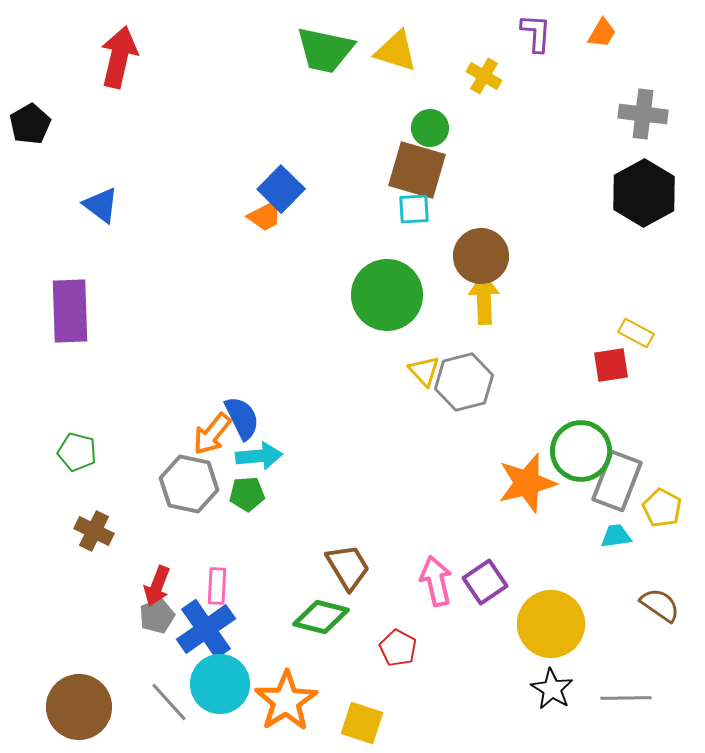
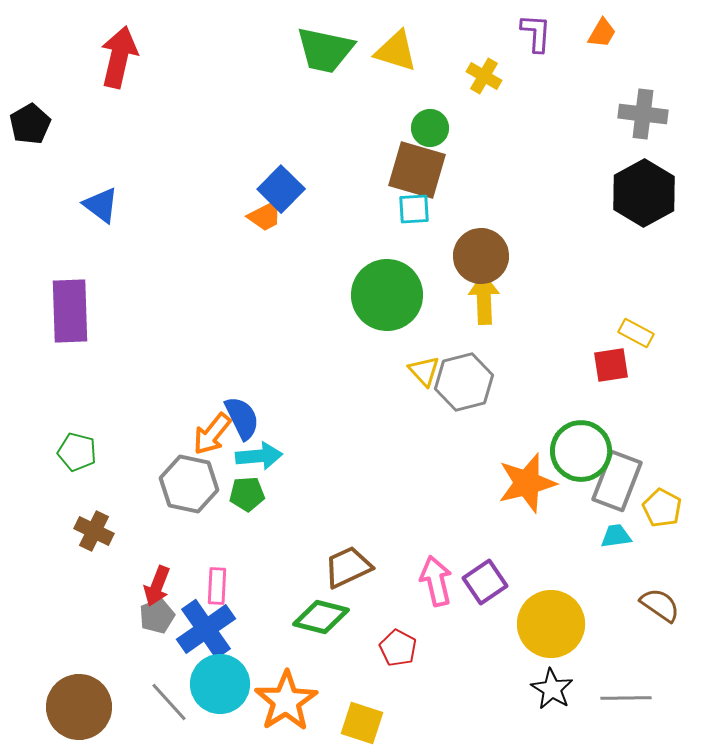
brown trapezoid at (348, 567): rotated 84 degrees counterclockwise
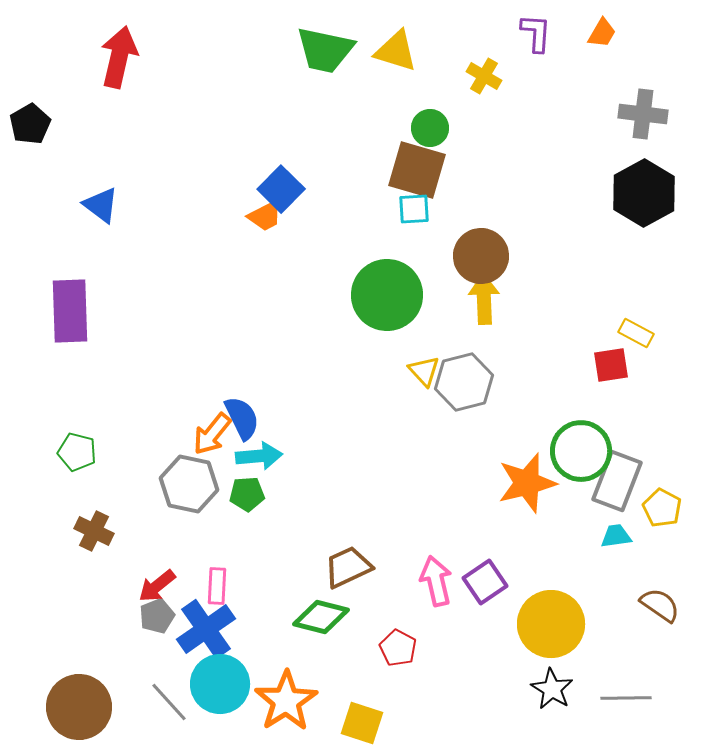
red arrow at (157, 586): rotated 30 degrees clockwise
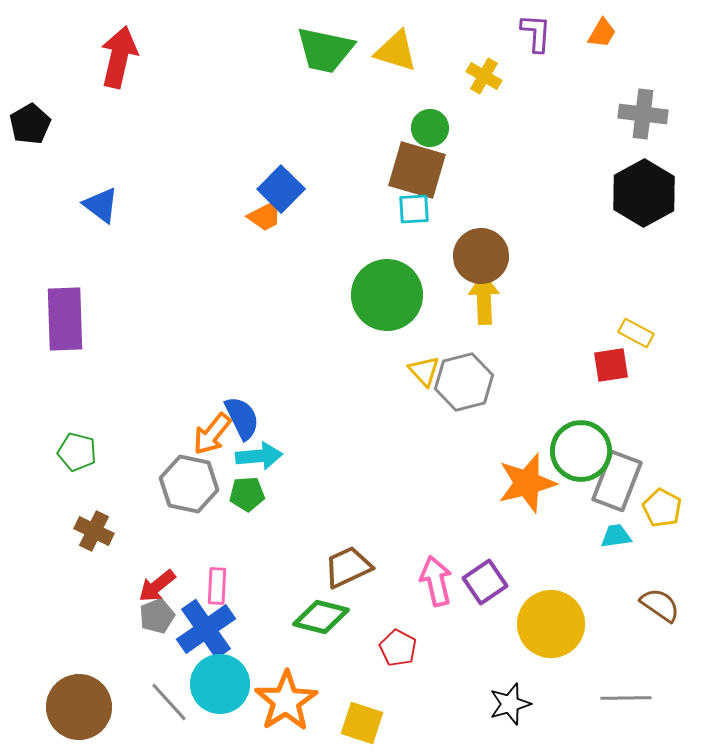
purple rectangle at (70, 311): moved 5 px left, 8 px down
black star at (552, 689): moved 42 px left, 15 px down; rotated 24 degrees clockwise
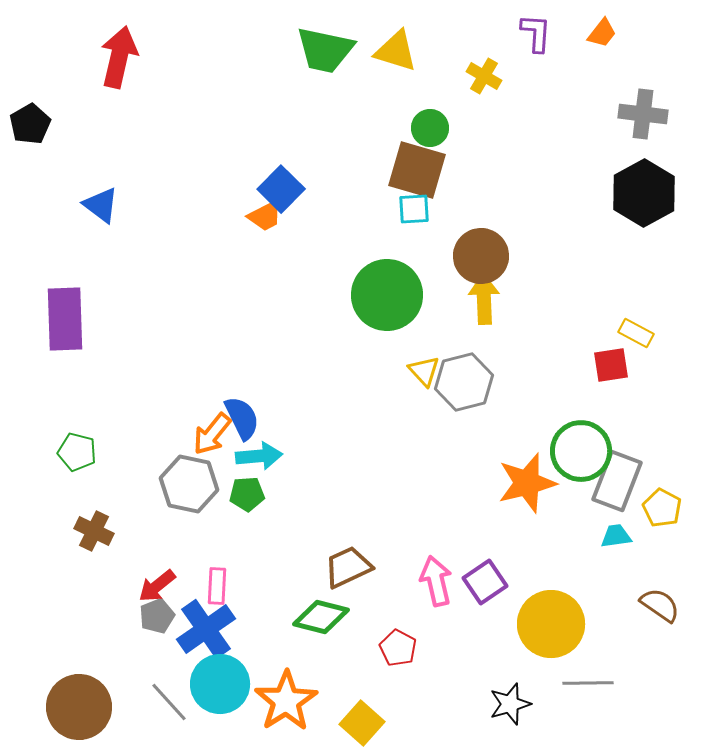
orange trapezoid at (602, 33): rotated 8 degrees clockwise
gray line at (626, 698): moved 38 px left, 15 px up
yellow square at (362, 723): rotated 24 degrees clockwise
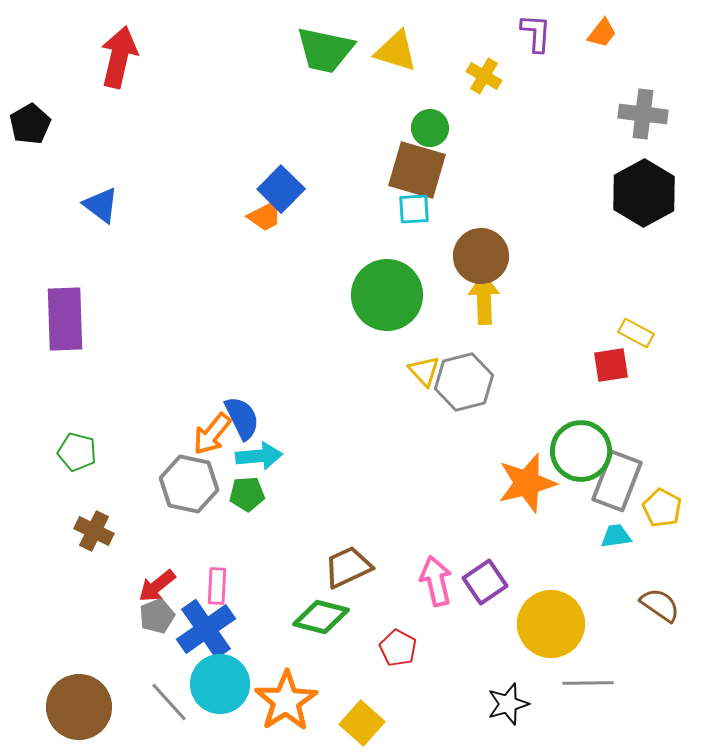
black star at (510, 704): moved 2 px left
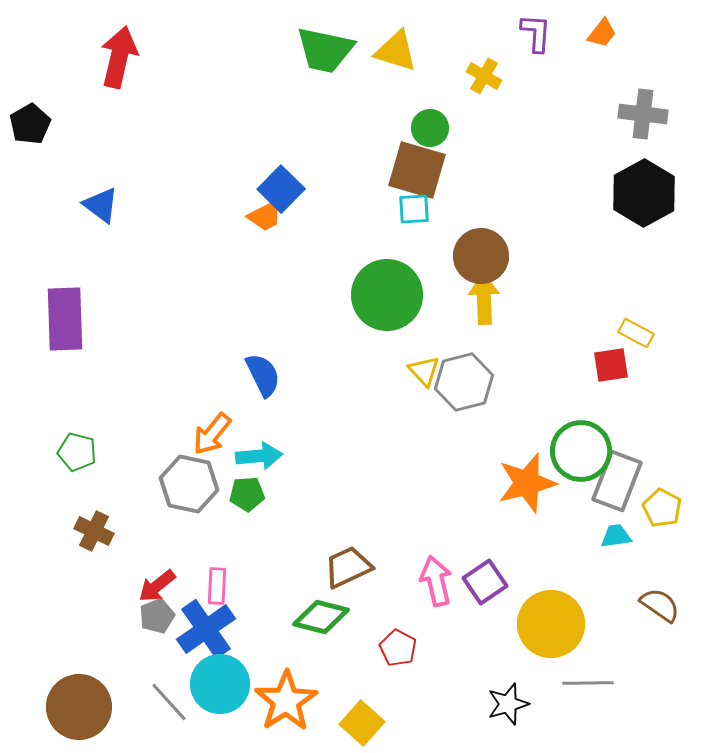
blue semicircle at (242, 418): moved 21 px right, 43 px up
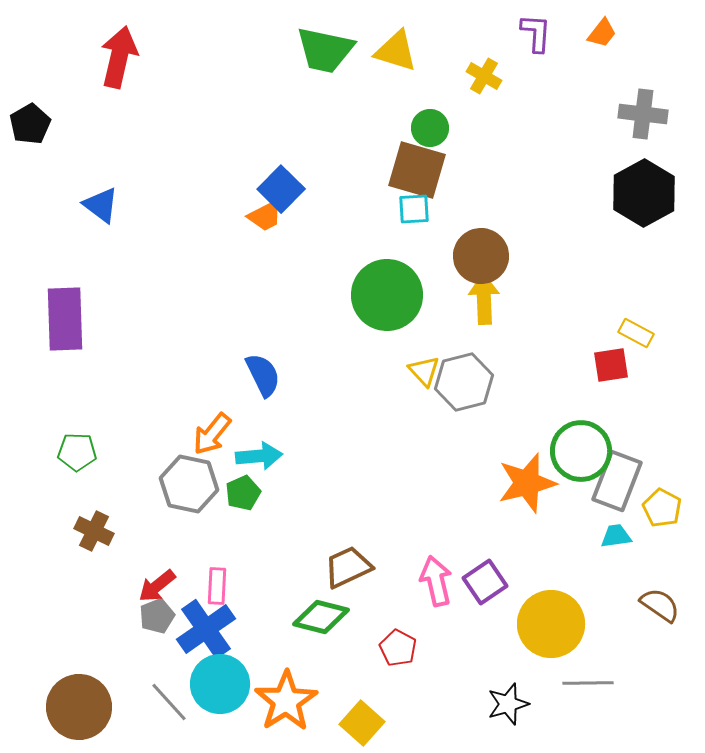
green pentagon at (77, 452): rotated 12 degrees counterclockwise
green pentagon at (247, 494): moved 4 px left, 1 px up; rotated 20 degrees counterclockwise
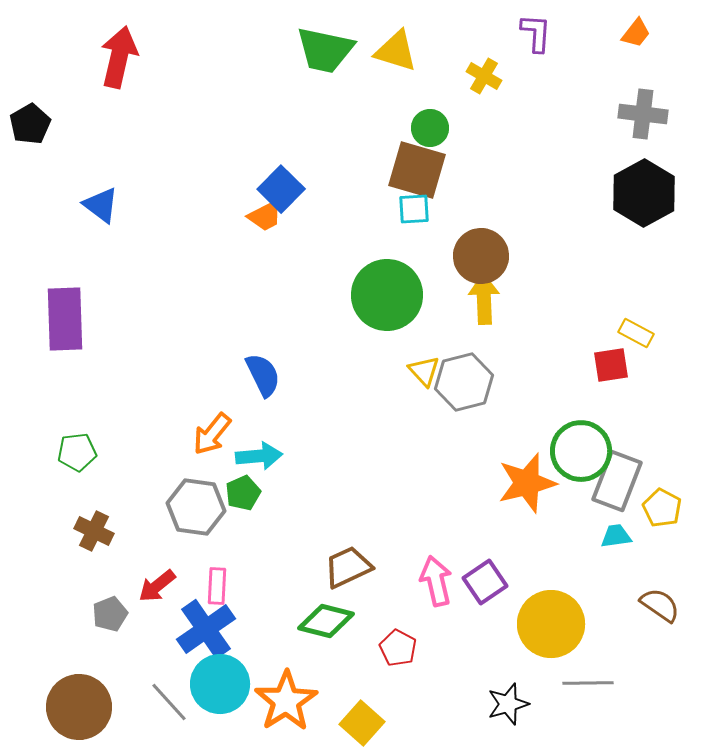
orange trapezoid at (602, 33): moved 34 px right
green pentagon at (77, 452): rotated 9 degrees counterclockwise
gray hexagon at (189, 484): moved 7 px right, 23 px down; rotated 4 degrees counterclockwise
gray pentagon at (157, 616): moved 47 px left, 2 px up
green diamond at (321, 617): moved 5 px right, 4 px down
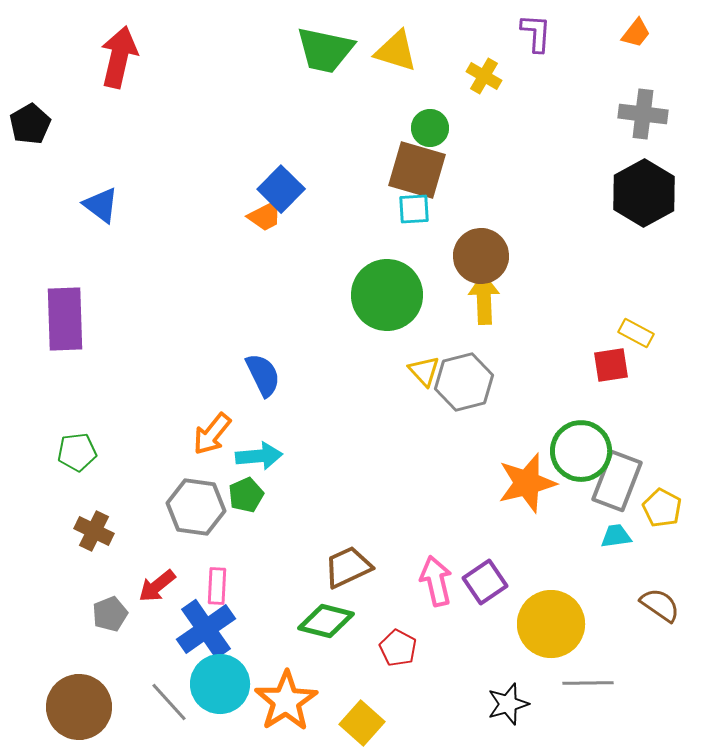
green pentagon at (243, 493): moved 3 px right, 2 px down
